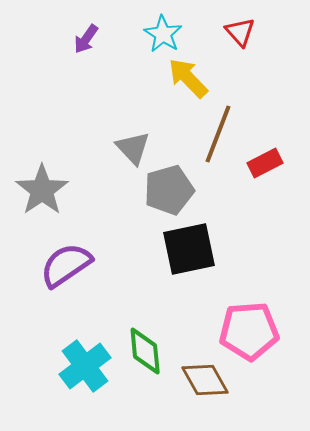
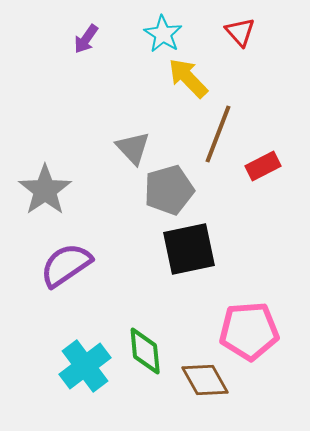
red rectangle: moved 2 px left, 3 px down
gray star: moved 3 px right
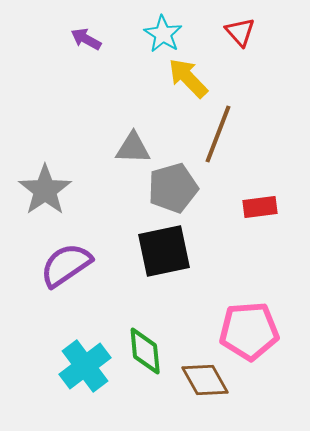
purple arrow: rotated 84 degrees clockwise
gray triangle: rotated 45 degrees counterclockwise
red rectangle: moved 3 px left, 41 px down; rotated 20 degrees clockwise
gray pentagon: moved 4 px right, 2 px up
black square: moved 25 px left, 2 px down
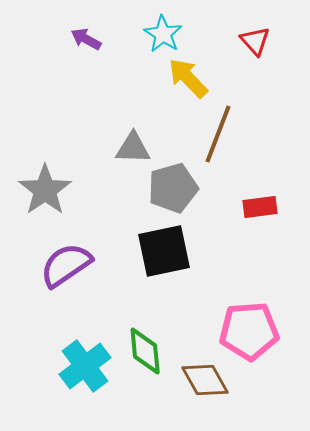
red triangle: moved 15 px right, 9 px down
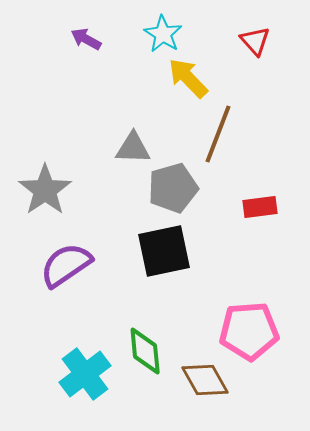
cyan cross: moved 8 px down
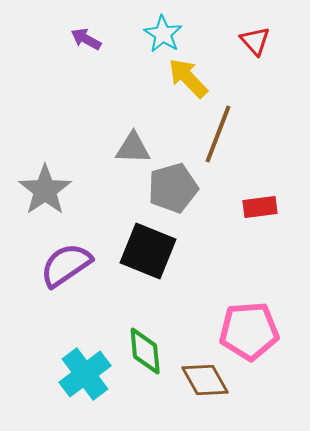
black square: moved 16 px left; rotated 34 degrees clockwise
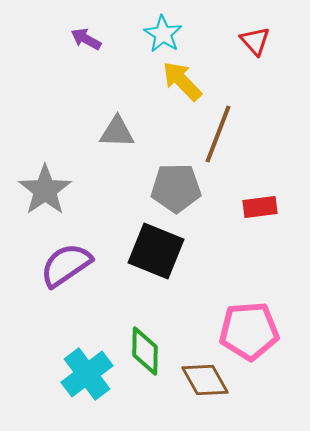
yellow arrow: moved 6 px left, 3 px down
gray triangle: moved 16 px left, 16 px up
gray pentagon: moved 3 px right; rotated 15 degrees clockwise
black square: moved 8 px right
green diamond: rotated 6 degrees clockwise
cyan cross: moved 2 px right
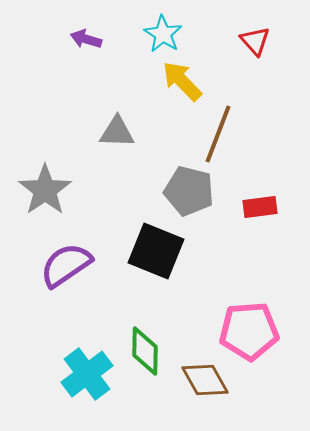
purple arrow: rotated 12 degrees counterclockwise
gray pentagon: moved 13 px right, 3 px down; rotated 15 degrees clockwise
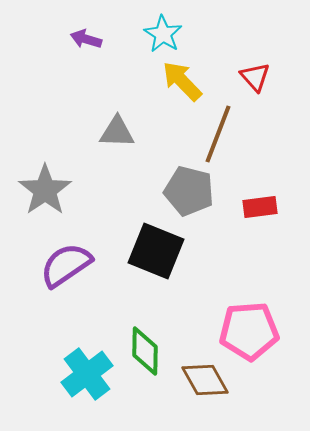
red triangle: moved 36 px down
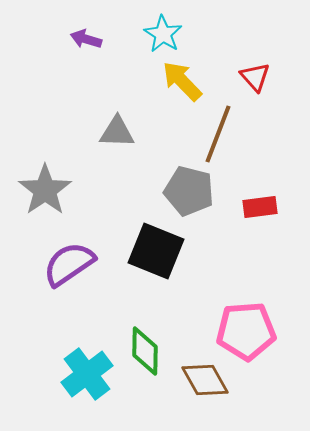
purple semicircle: moved 3 px right, 1 px up
pink pentagon: moved 3 px left
